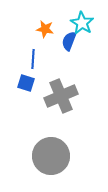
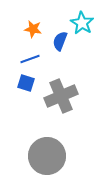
orange star: moved 12 px left
blue semicircle: moved 9 px left
blue line: moved 3 px left; rotated 66 degrees clockwise
gray circle: moved 4 px left
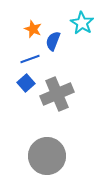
orange star: rotated 12 degrees clockwise
blue semicircle: moved 7 px left
blue square: rotated 30 degrees clockwise
gray cross: moved 4 px left, 2 px up
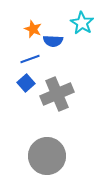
blue semicircle: rotated 108 degrees counterclockwise
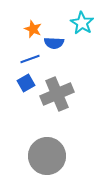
blue semicircle: moved 1 px right, 2 px down
blue square: rotated 12 degrees clockwise
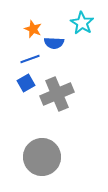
gray circle: moved 5 px left, 1 px down
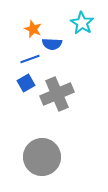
blue semicircle: moved 2 px left, 1 px down
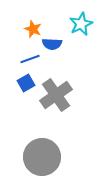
cyan star: moved 1 px left, 1 px down; rotated 15 degrees clockwise
gray cross: moved 1 px left, 1 px down; rotated 12 degrees counterclockwise
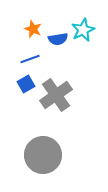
cyan star: moved 2 px right, 6 px down
blue semicircle: moved 6 px right, 5 px up; rotated 12 degrees counterclockwise
blue square: moved 1 px down
gray circle: moved 1 px right, 2 px up
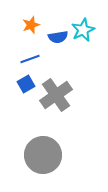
orange star: moved 2 px left, 4 px up; rotated 30 degrees clockwise
blue semicircle: moved 2 px up
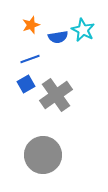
cyan star: rotated 20 degrees counterclockwise
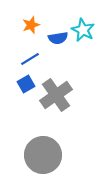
blue semicircle: moved 1 px down
blue line: rotated 12 degrees counterclockwise
